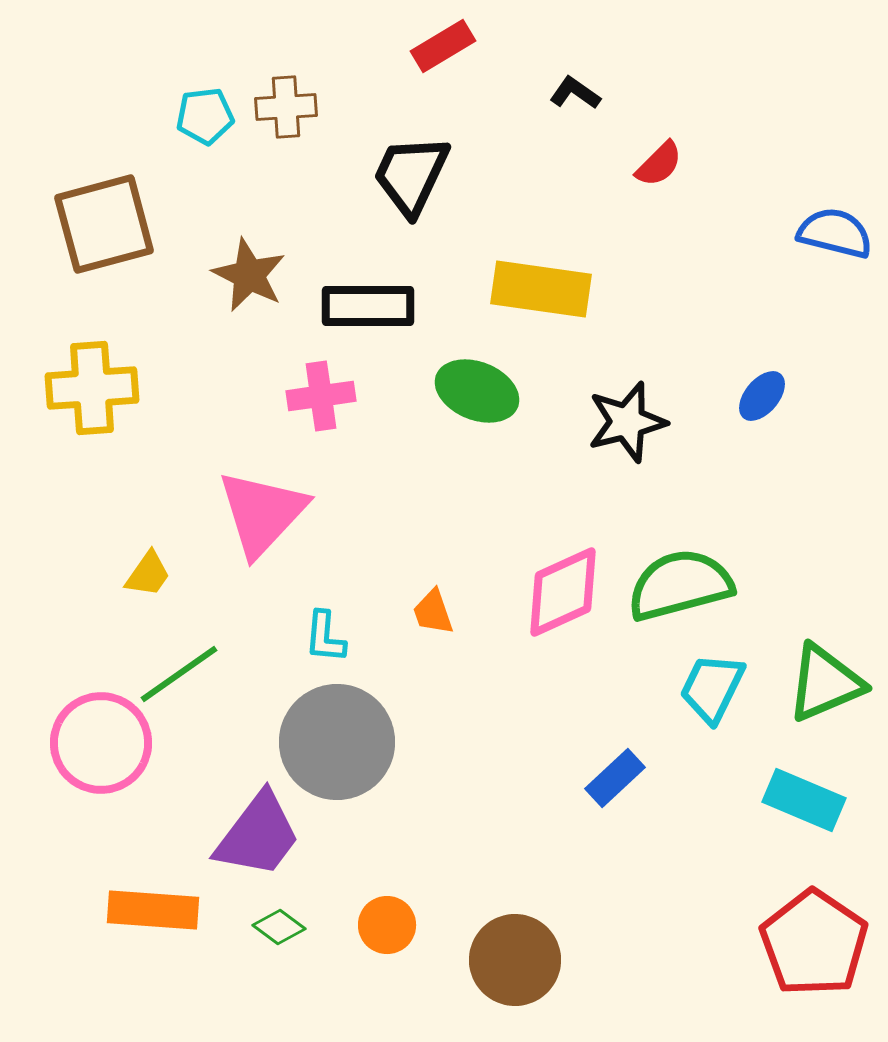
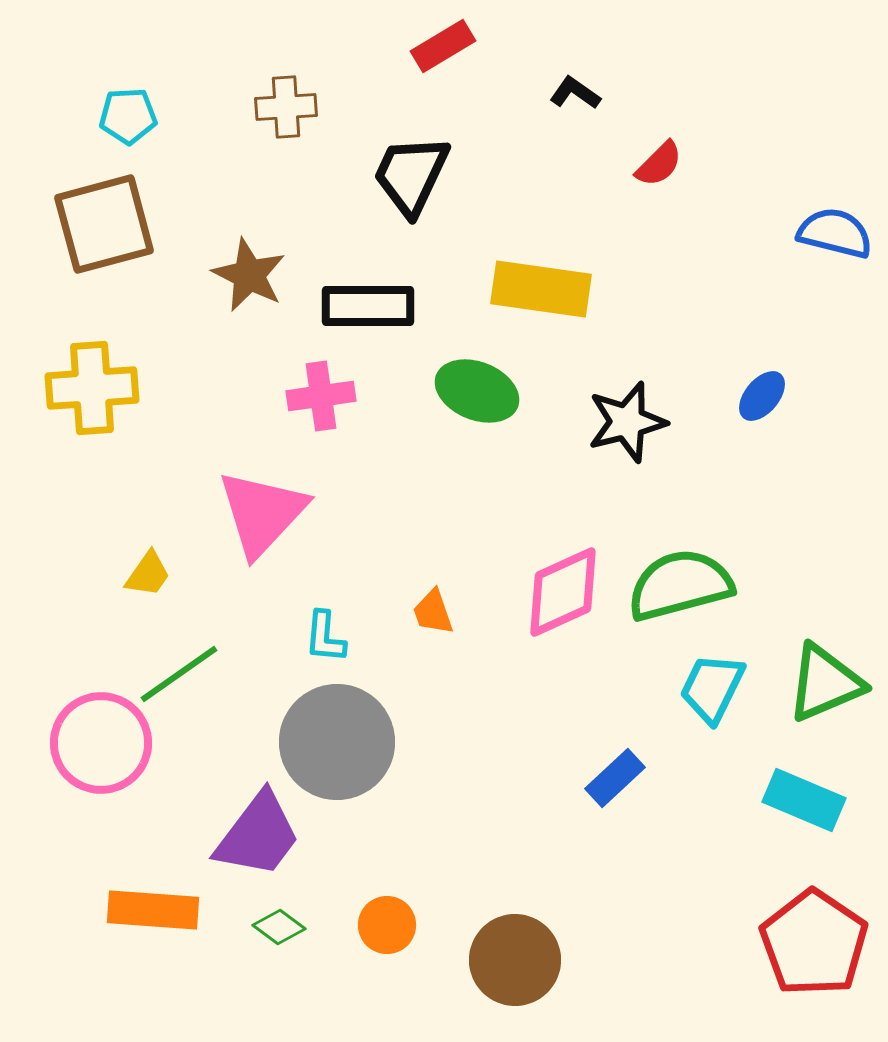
cyan pentagon: moved 77 px left; rotated 4 degrees clockwise
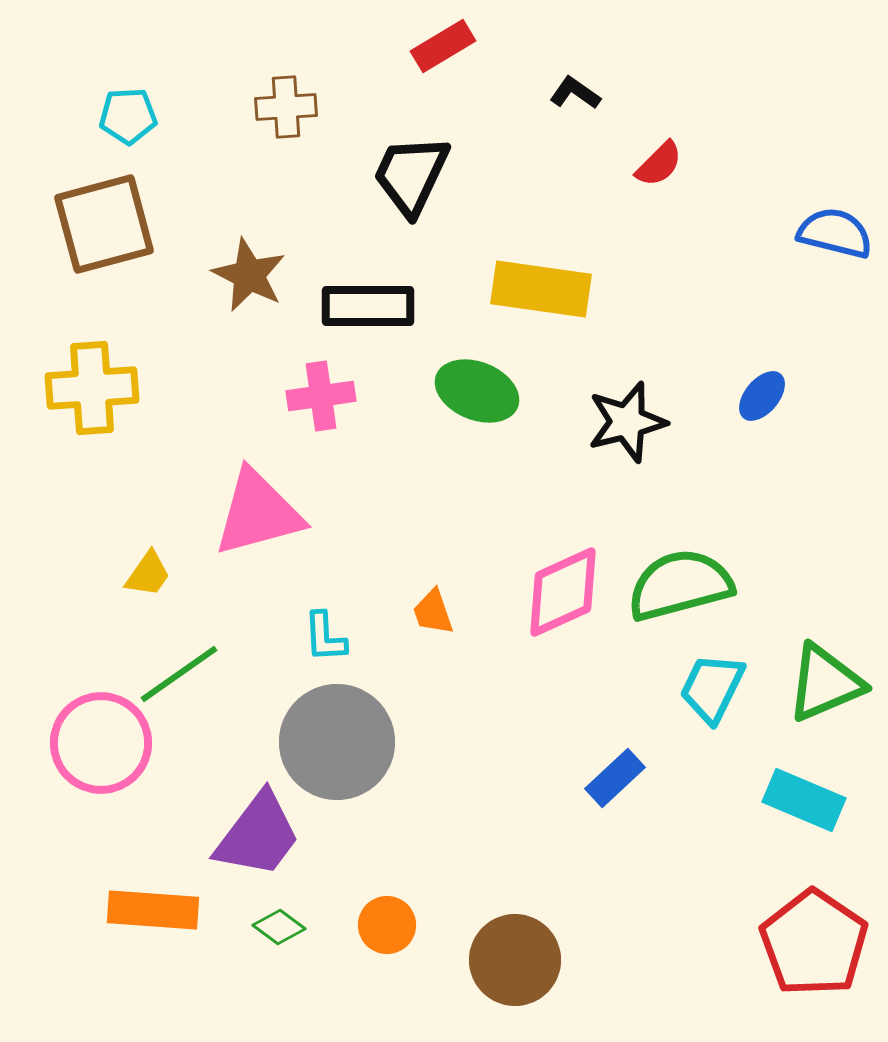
pink triangle: moved 4 px left; rotated 32 degrees clockwise
cyan L-shape: rotated 8 degrees counterclockwise
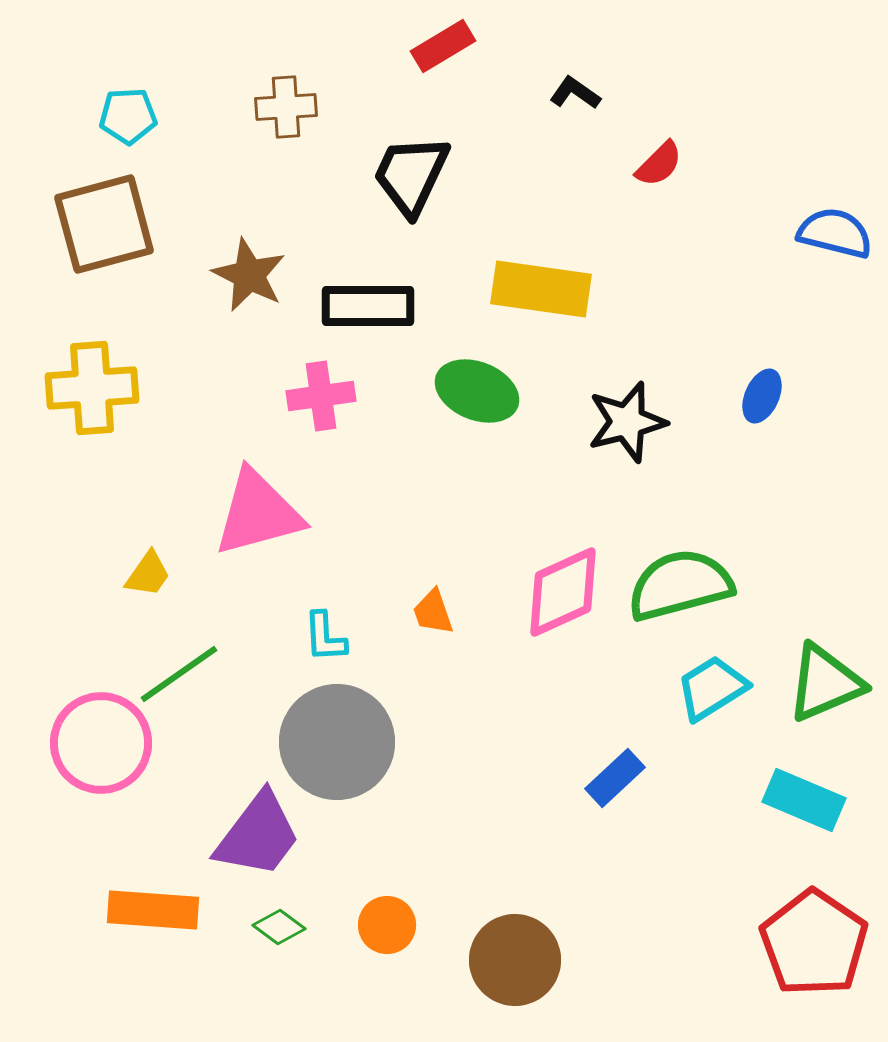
blue ellipse: rotated 16 degrees counterclockwise
cyan trapezoid: rotated 32 degrees clockwise
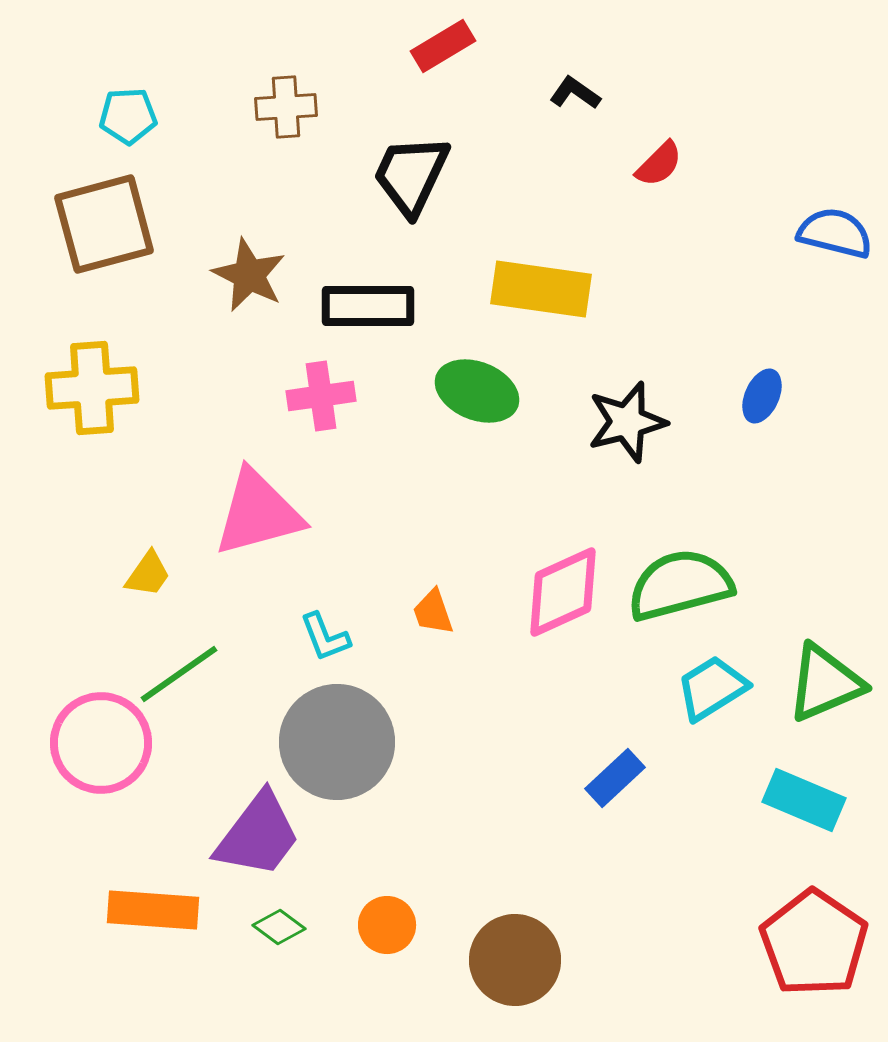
cyan L-shape: rotated 18 degrees counterclockwise
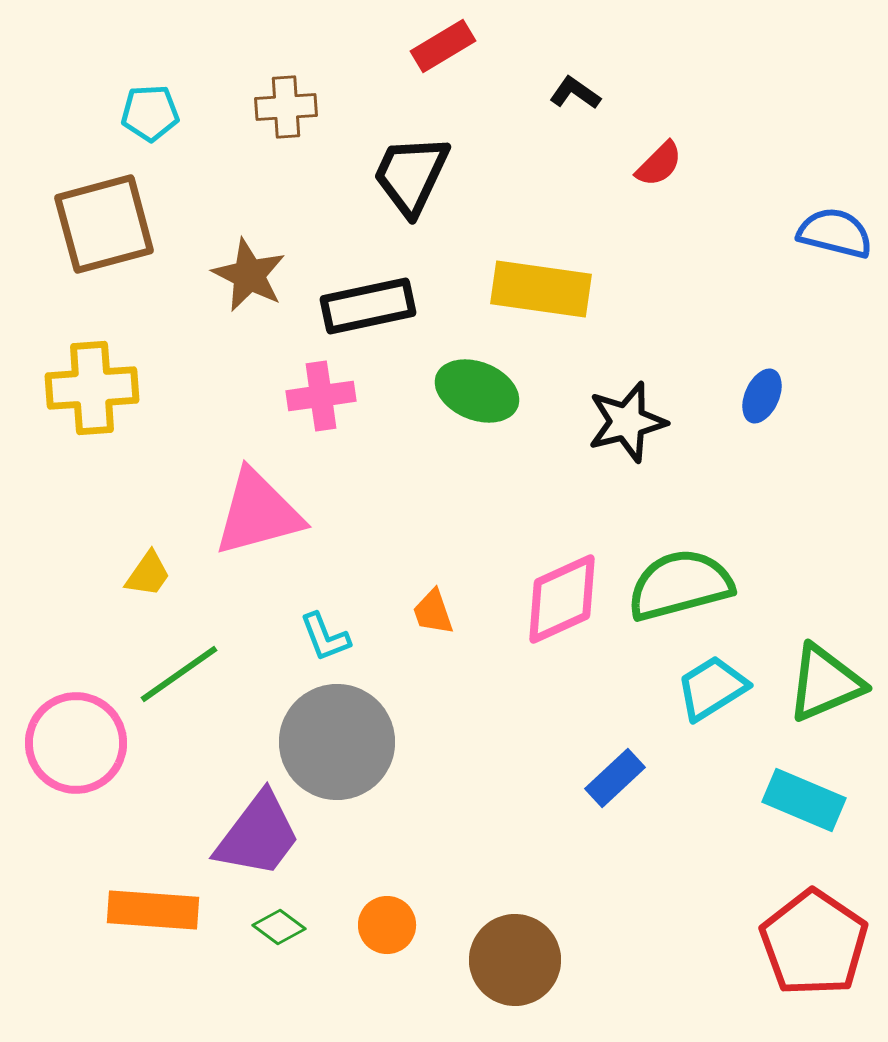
cyan pentagon: moved 22 px right, 3 px up
black rectangle: rotated 12 degrees counterclockwise
pink diamond: moved 1 px left, 7 px down
pink circle: moved 25 px left
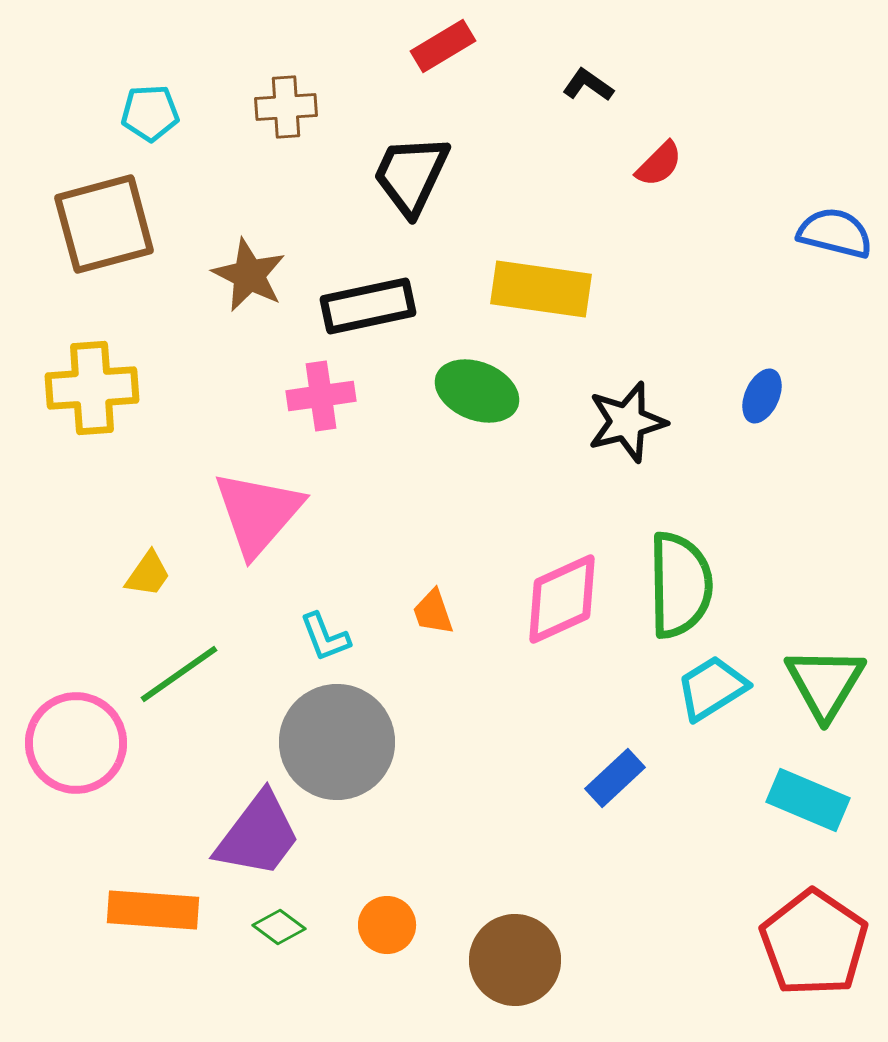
black L-shape: moved 13 px right, 8 px up
pink triangle: rotated 34 degrees counterclockwise
green semicircle: rotated 104 degrees clockwise
green triangle: rotated 36 degrees counterclockwise
cyan rectangle: moved 4 px right
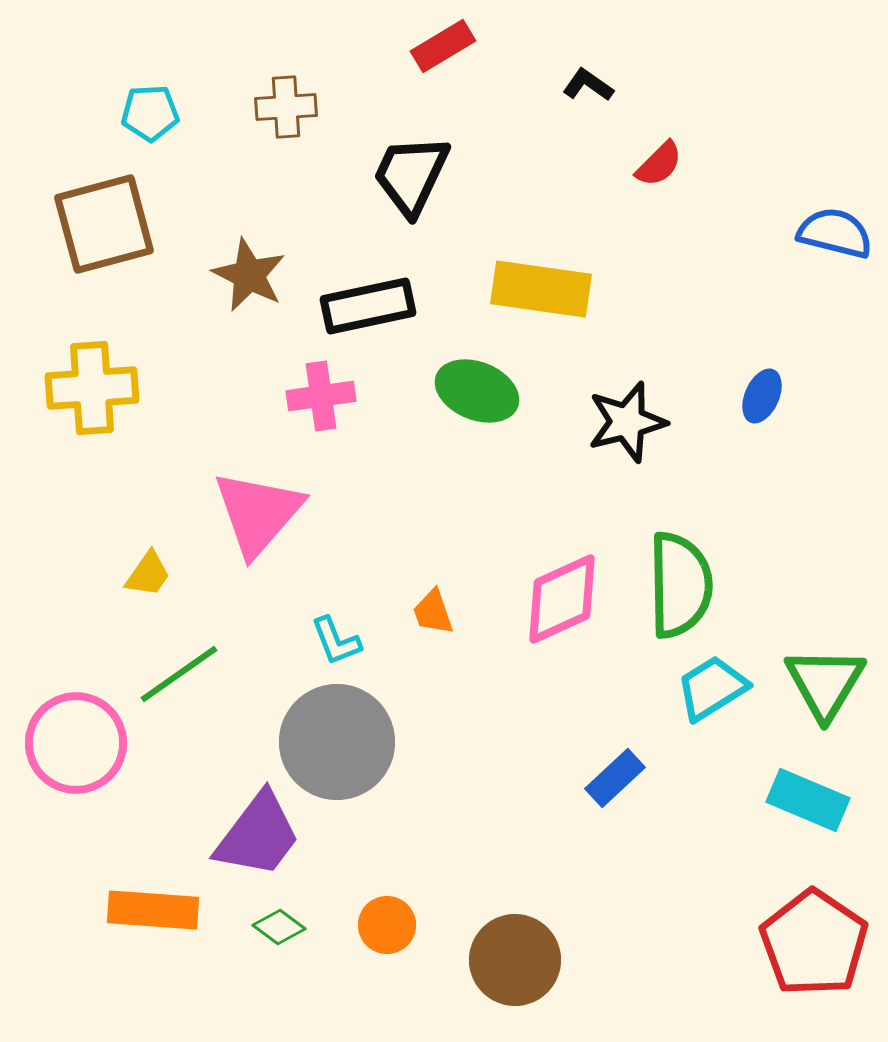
cyan L-shape: moved 11 px right, 4 px down
